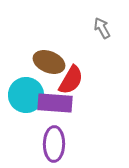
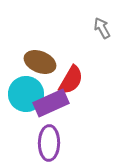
brown ellipse: moved 9 px left
cyan circle: moved 1 px up
purple rectangle: moved 4 px left; rotated 28 degrees counterclockwise
purple ellipse: moved 5 px left, 1 px up
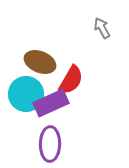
purple ellipse: moved 1 px right, 1 px down
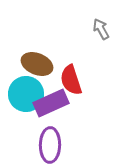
gray arrow: moved 1 px left, 1 px down
brown ellipse: moved 3 px left, 2 px down
red semicircle: rotated 132 degrees clockwise
purple ellipse: moved 1 px down
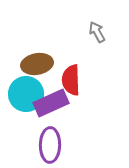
gray arrow: moved 4 px left, 3 px down
brown ellipse: rotated 32 degrees counterclockwise
red semicircle: rotated 16 degrees clockwise
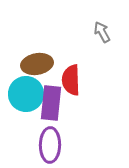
gray arrow: moved 5 px right
purple rectangle: rotated 60 degrees counterclockwise
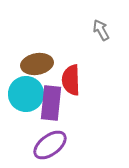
gray arrow: moved 1 px left, 2 px up
purple ellipse: rotated 52 degrees clockwise
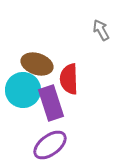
brown ellipse: rotated 28 degrees clockwise
red semicircle: moved 2 px left, 1 px up
cyan circle: moved 3 px left, 4 px up
purple rectangle: rotated 24 degrees counterclockwise
